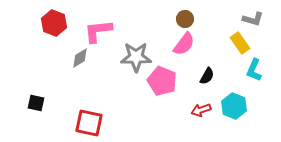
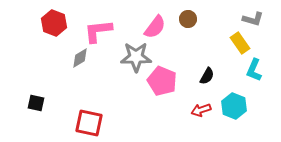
brown circle: moved 3 px right
pink semicircle: moved 29 px left, 17 px up
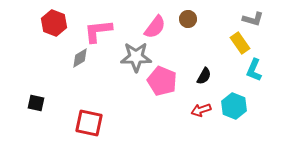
black semicircle: moved 3 px left
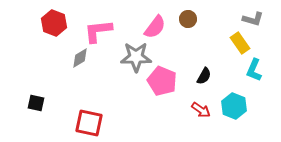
red arrow: rotated 126 degrees counterclockwise
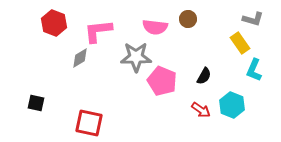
pink semicircle: rotated 60 degrees clockwise
cyan hexagon: moved 2 px left, 1 px up
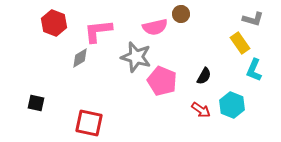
brown circle: moved 7 px left, 5 px up
pink semicircle: rotated 20 degrees counterclockwise
gray star: rotated 16 degrees clockwise
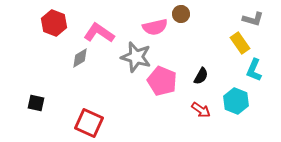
pink L-shape: moved 1 px right, 2 px down; rotated 40 degrees clockwise
black semicircle: moved 3 px left
cyan hexagon: moved 4 px right, 4 px up
red square: rotated 12 degrees clockwise
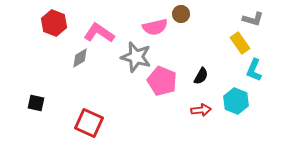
red arrow: rotated 42 degrees counterclockwise
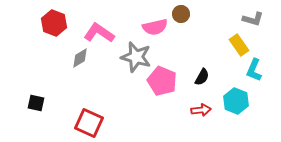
yellow rectangle: moved 1 px left, 2 px down
black semicircle: moved 1 px right, 1 px down
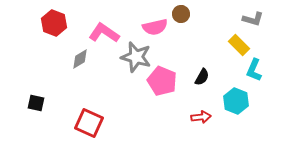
pink L-shape: moved 5 px right
yellow rectangle: rotated 10 degrees counterclockwise
gray diamond: moved 1 px down
red arrow: moved 7 px down
